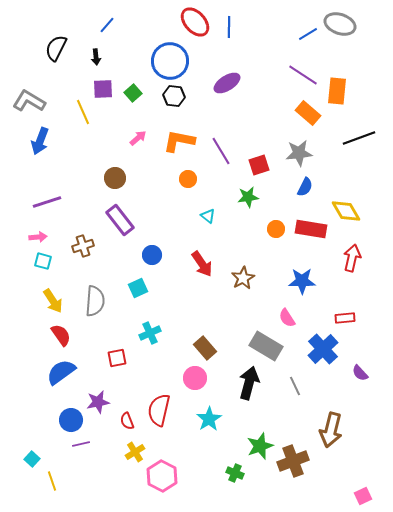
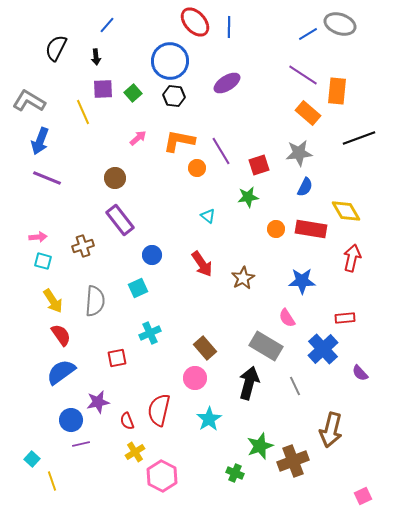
orange circle at (188, 179): moved 9 px right, 11 px up
purple line at (47, 202): moved 24 px up; rotated 40 degrees clockwise
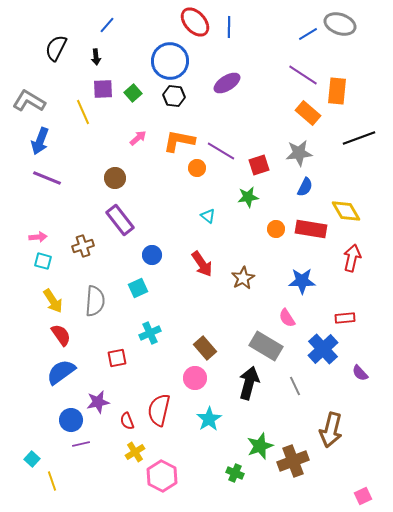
purple line at (221, 151): rotated 28 degrees counterclockwise
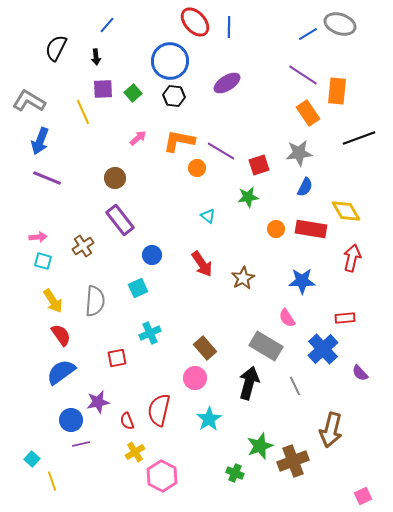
orange rectangle at (308, 113): rotated 15 degrees clockwise
brown cross at (83, 246): rotated 15 degrees counterclockwise
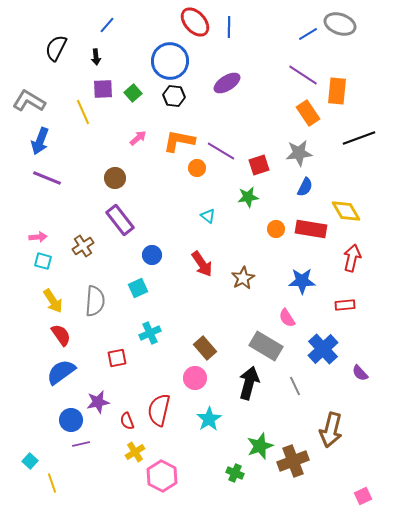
red rectangle at (345, 318): moved 13 px up
cyan square at (32, 459): moved 2 px left, 2 px down
yellow line at (52, 481): moved 2 px down
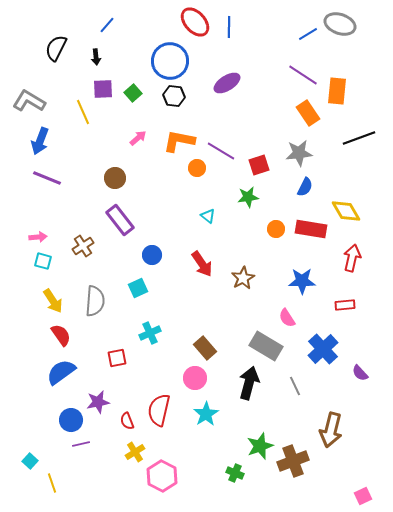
cyan star at (209, 419): moved 3 px left, 5 px up
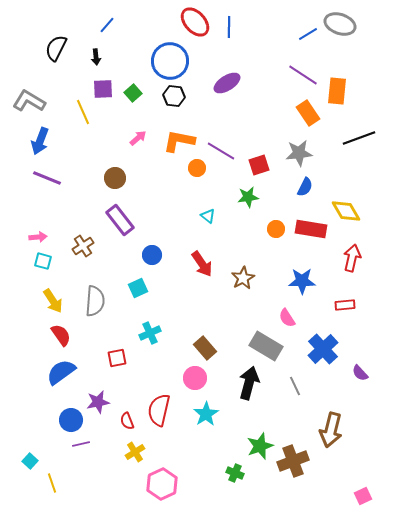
pink hexagon at (162, 476): moved 8 px down; rotated 8 degrees clockwise
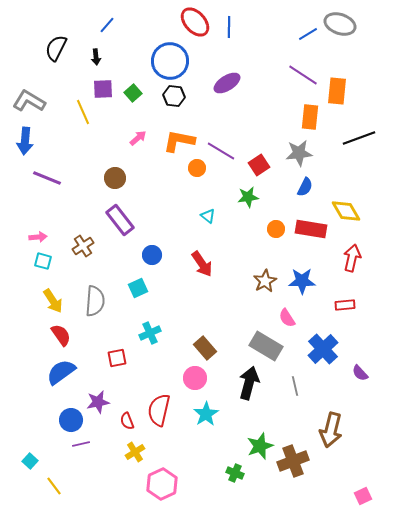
orange rectangle at (308, 113): moved 2 px right, 4 px down; rotated 40 degrees clockwise
blue arrow at (40, 141): moved 15 px left; rotated 16 degrees counterclockwise
red square at (259, 165): rotated 15 degrees counterclockwise
brown star at (243, 278): moved 22 px right, 3 px down
gray line at (295, 386): rotated 12 degrees clockwise
yellow line at (52, 483): moved 2 px right, 3 px down; rotated 18 degrees counterclockwise
